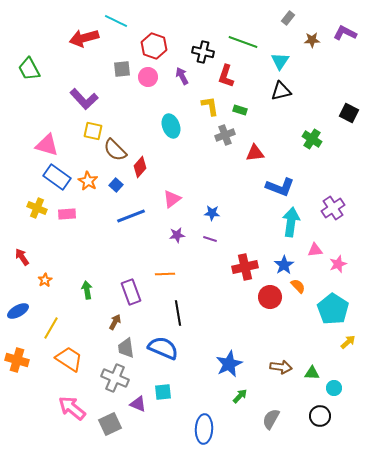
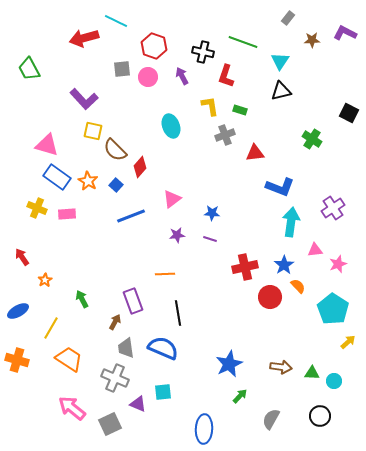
green arrow at (87, 290): moved 5 px left, 9 px down; rotated 18 degrees counterclockwise
purple rectangle at (131, 292): moved 2 px right, 9 px down
cyan circle at (334, 388): moved 7 px up
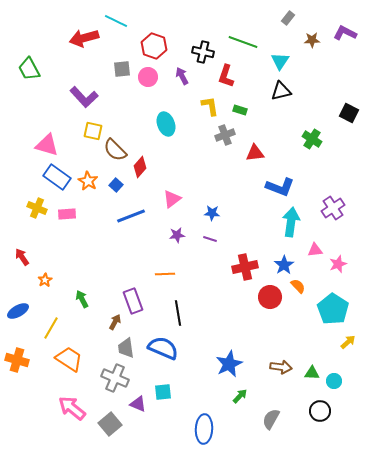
purple L-shape at (84, 99): moved 2 px up
cyan ellipse at (171, 126): moved 5 px left, 2 px up
black circle at (320, 416): moved 5 px up
gray square at (110, 424): rotated 15 degrees counterclockwise
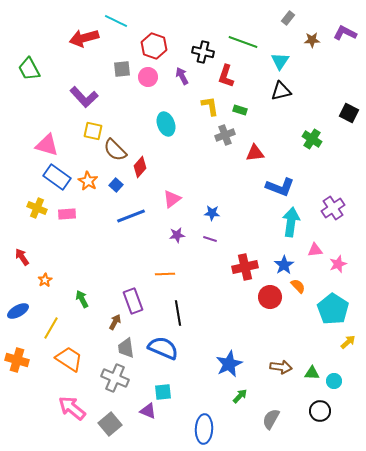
purple triangle at (138, 404): moved 10 px right, 7 px down
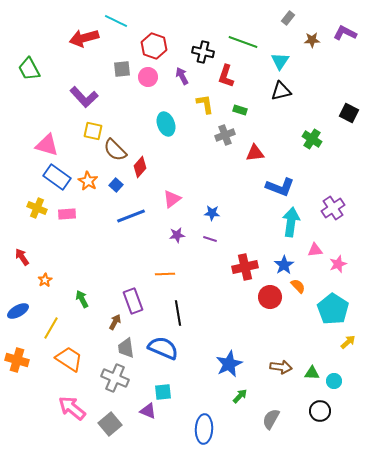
yellow L-shape at (210, 106): moved 5 px left, 2 px up
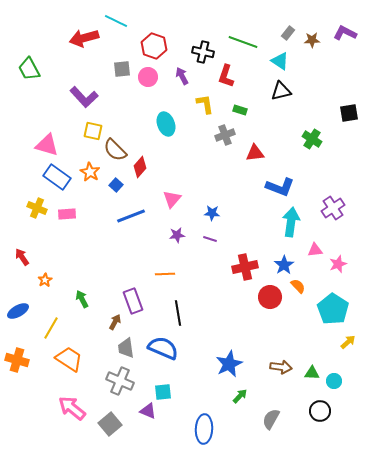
gray rectangle at (288, 18): moved 15 px down
cyan triangle at (280, 61): rotated 30 degrees counterclockwise
black square at (349, 113): rotated 36 degrees counterclockwise
orange star at (88, 181): moved 2 px right, 9 px up
pink triangle at (172, 199): rotated 12 degrees counterclockwise
gray cross at (115, 378): moved 5 px right, 3 px down
